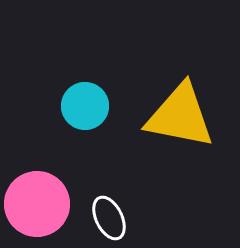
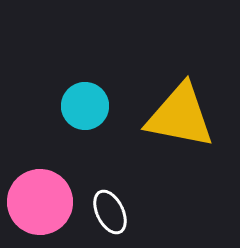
pink circle: moved 3 px right, 2 px up
white ellipse: moved 1 px right, 6 px up
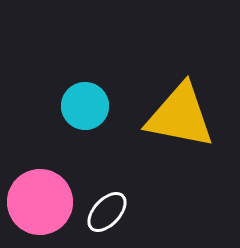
white ellipse: moved 3 px left; rotated 69 degrees clockwise
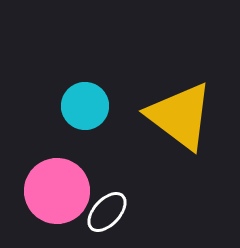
yellow triangle: rotated 26 degrees clockwise
pink circle: moved 17 px right, 11 px up
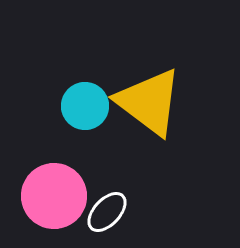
yellow triangle: moved 31 px left, 14 px up
pink circle: moved 3 px left, 5 px down
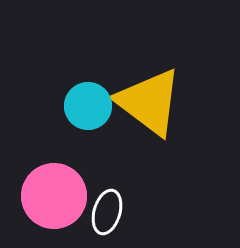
cyan circle: moved 3 px right
white ellipse: rotated 27 degrees counterclockwise
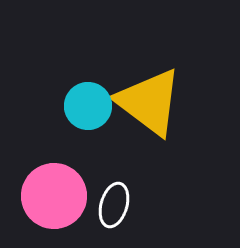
white ellipse: moved 7 px right, 7 px up
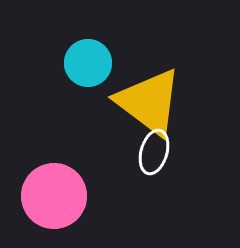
cyan circle: moved 43 px up
white ellipse: moved 40 px right, 53 px up
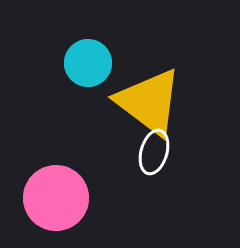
pink circle: moved 2 px right, 2 px down
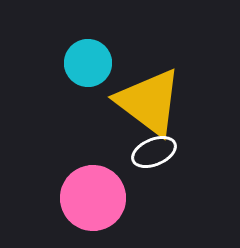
white ellipse: rotated 51 degrees clockwise
pink circle: moved 37 px right
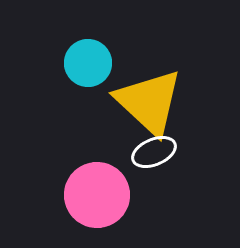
yellow triangle: rotated 6 degrees clockwise
pink circle: moved 4 px right, 3 px up
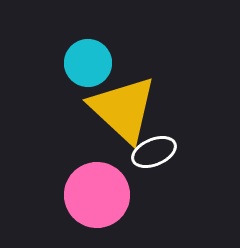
yellow triangle: moved 26 px left, 7 px down
